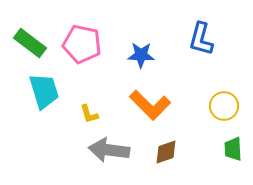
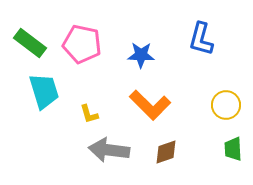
yellow circle: moved 2 px right, 1 px up
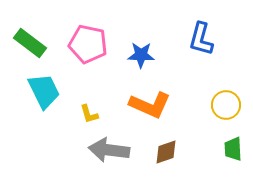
pink pentagon: moved 6 px right
cyan trapezoid: rotated 9 degrees counterclockwise
orange L-shape: rotated 21 degrees counterclockwise
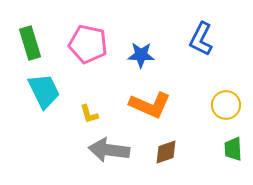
blue L-shape: rotated 12 degrees clockwise
green rectangle: rotated 36 degrees clockwise
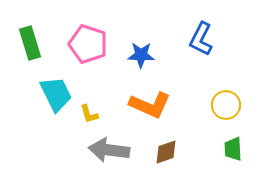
pink pentagon: rotated 6 degrees clockwise
cyan trapezoid: moved 12 px right, 3 px down
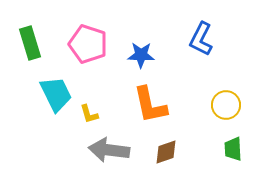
orange L-shape: rotated 54 degrees clockwise
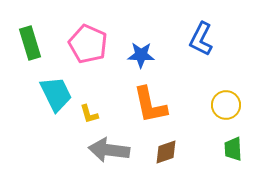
pink pentagon: rotated 6 degrees clockwise
